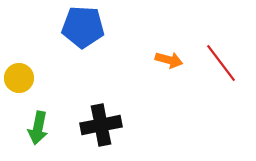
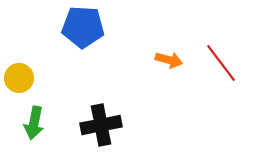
green arrow: moved 4 px left, 5 px up
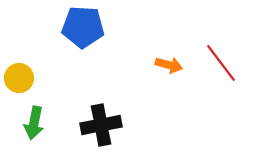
orange arrow: moved 5 px down
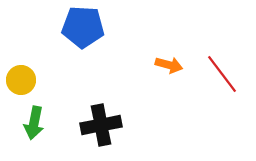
red line: moved 1 px right, 11 px down
yellow circle: moved 2 px right, 2 px down
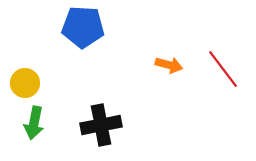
red line: moved 1 px right, 5 px up
yellow circle: moved 4 px right, 3 px down
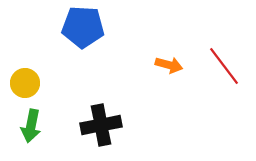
red line: moved 1 px right, 3 px up
green arrow: moved 3 px left, 3 px down
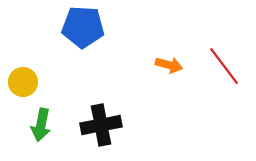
yellow circle: moved 2 px left, 1 px up
green arrow: moved 10 px right, 1 px up
